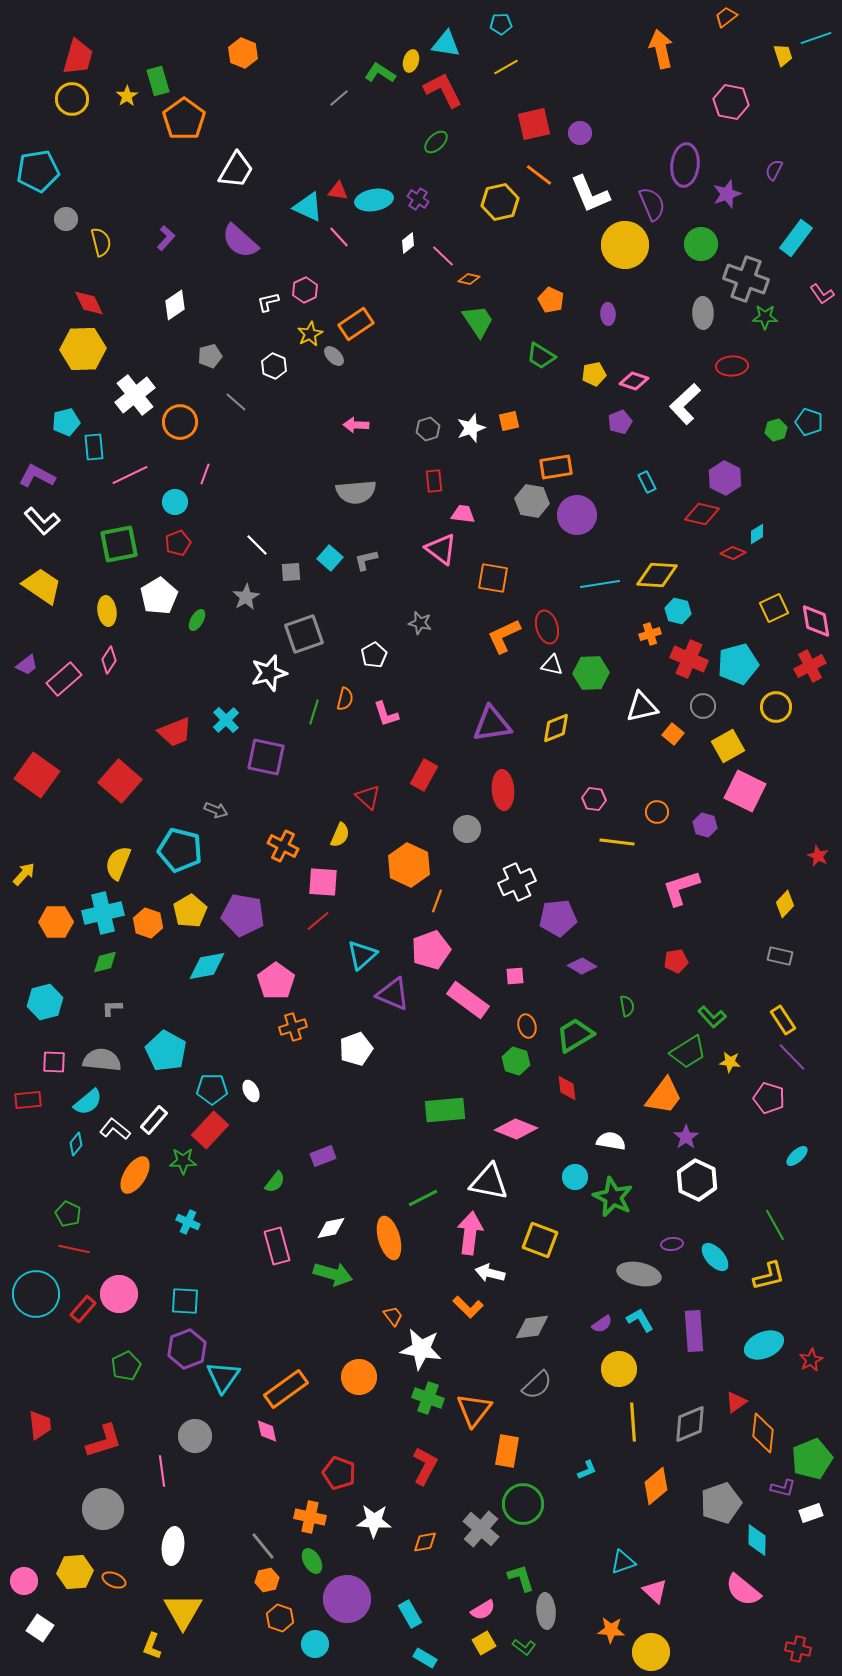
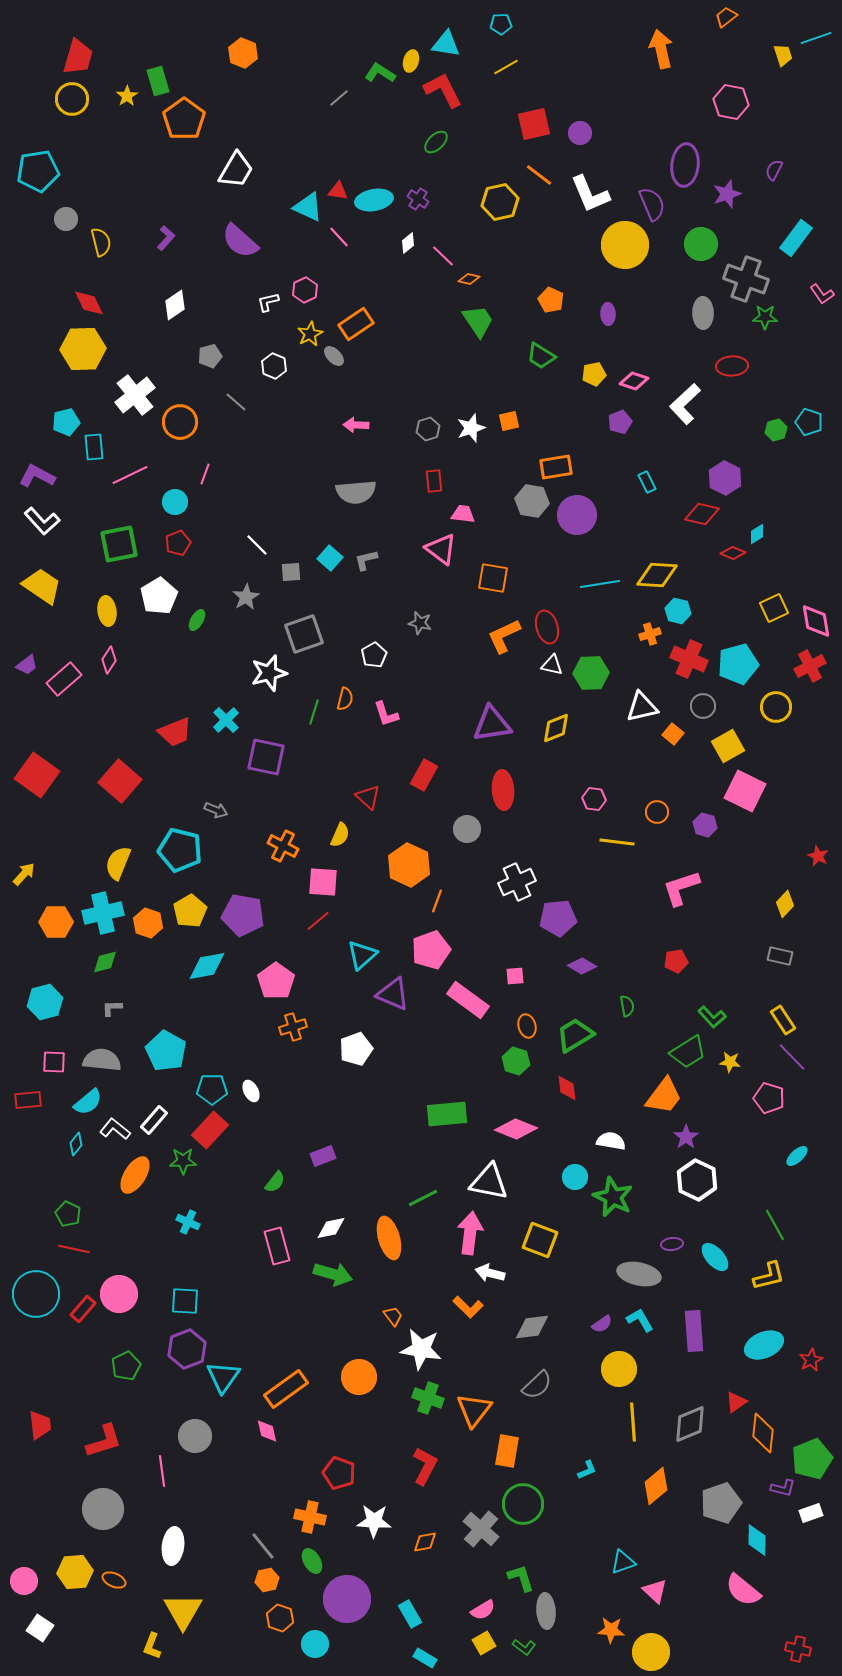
green rectangle at (445, 1110): moved 2 px right, 4 px down
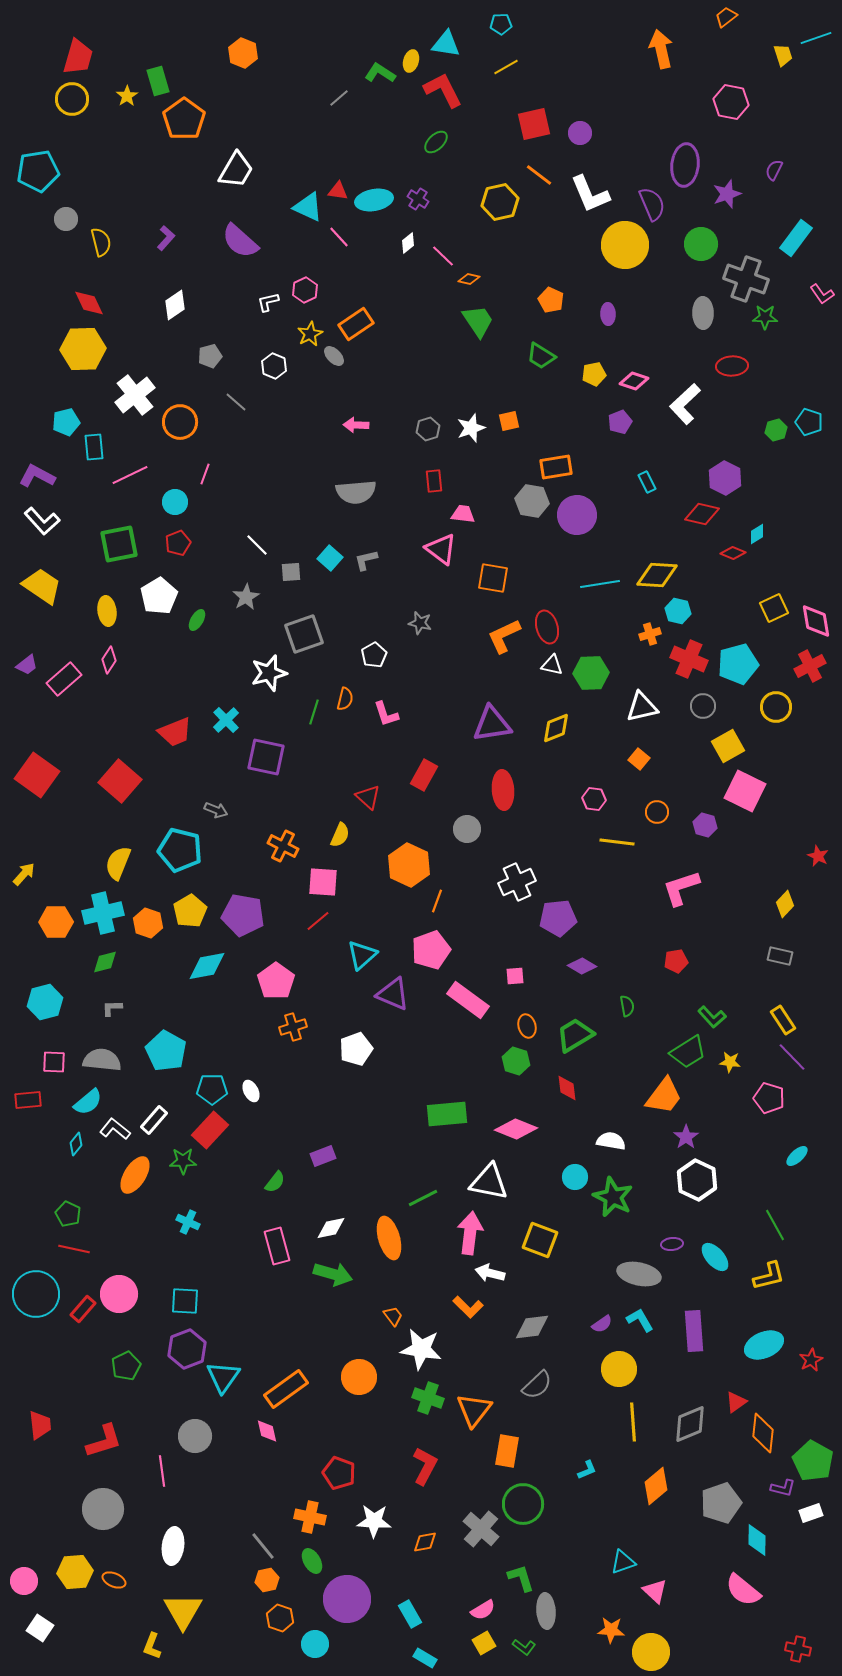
orange square at (673, 734): moved 34 px left, 25 px down
green pentagon at (812, 1459): moved 1 px right, 2 px down; rotated 21 degrees counterclockwise
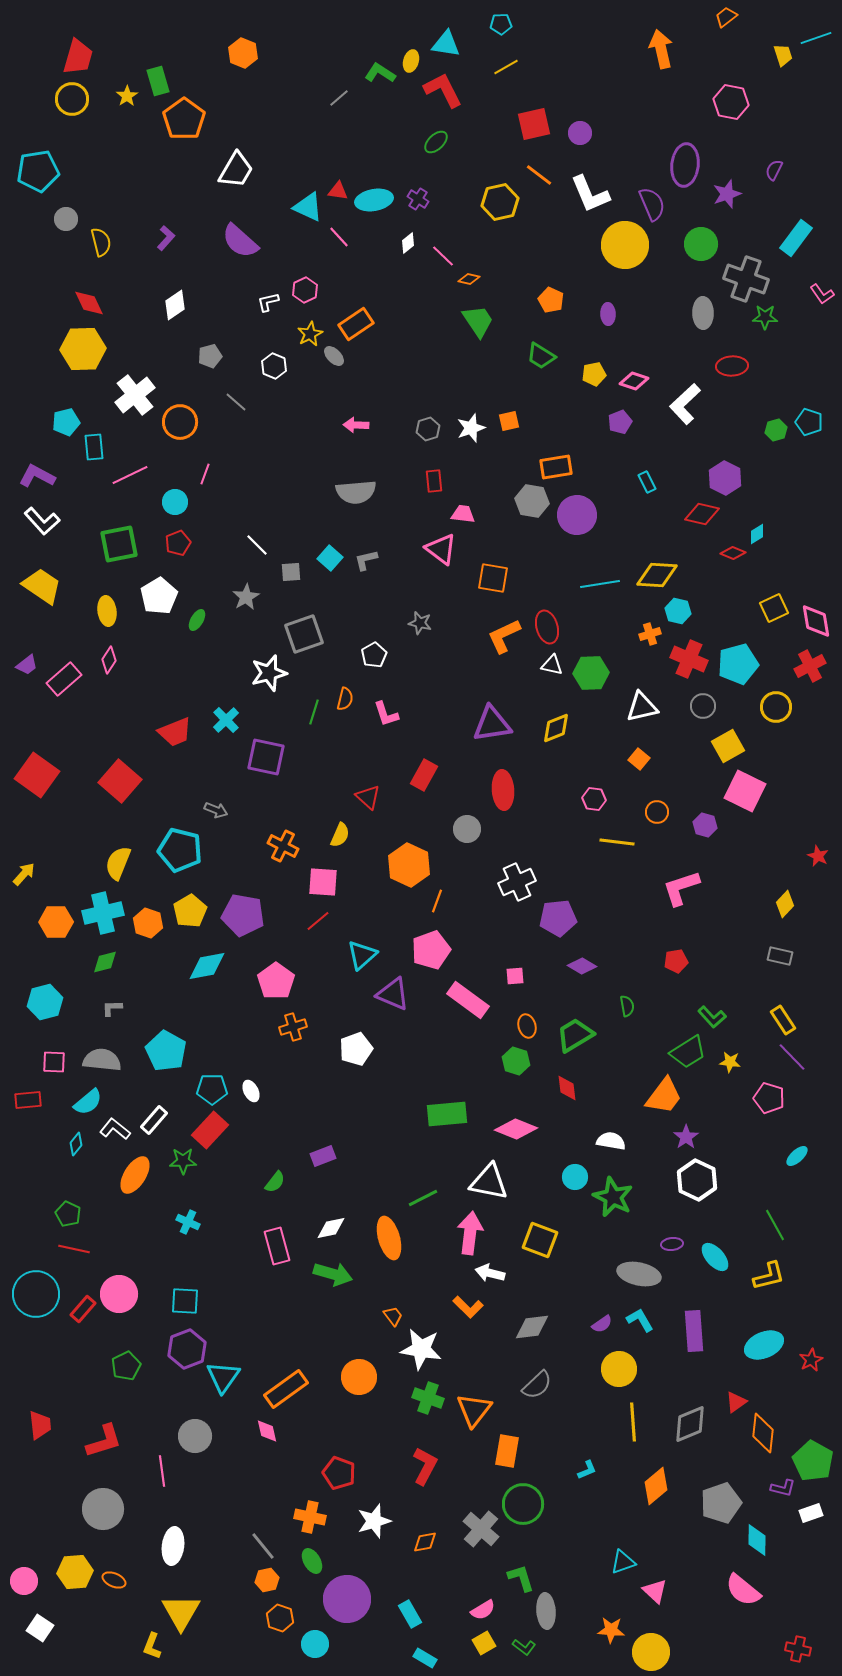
white star at (374, 1521): rotated 20 degrees counterclockwise
yellow triangle at (183, 1611): moved 2 px left, 1 px down
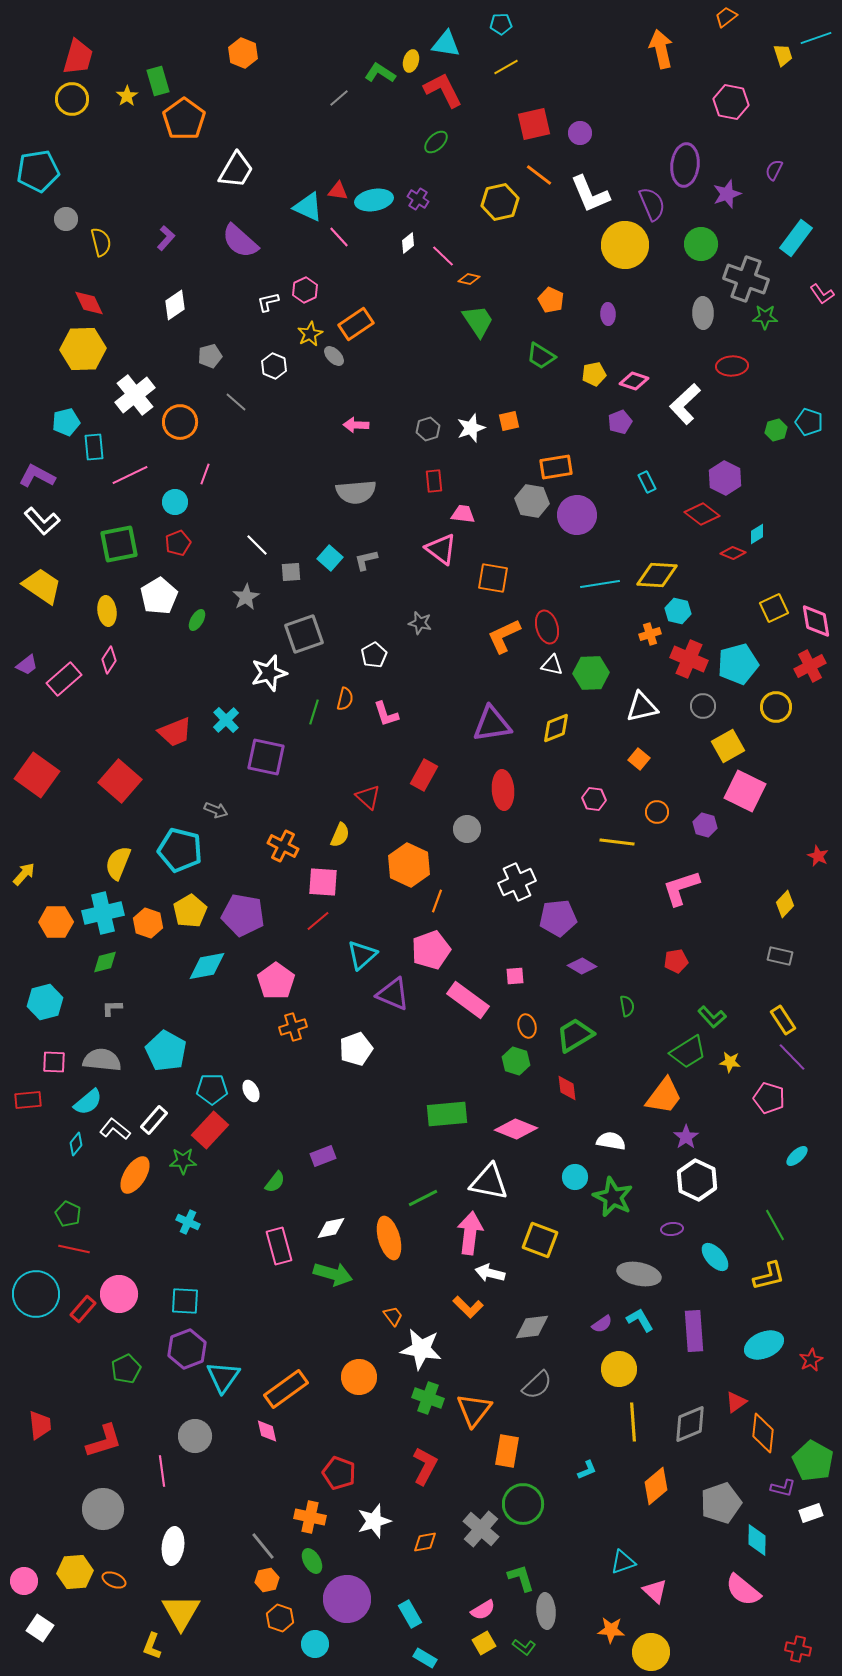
red diamond at (702, 514): rotated 24 degrees clockwise
purple ellipse at (672, 1244): moved 15 px up
pink rectangle at (277, 1246): moved 2 px right
green pentagon at (126, 1366): moved 3 px down
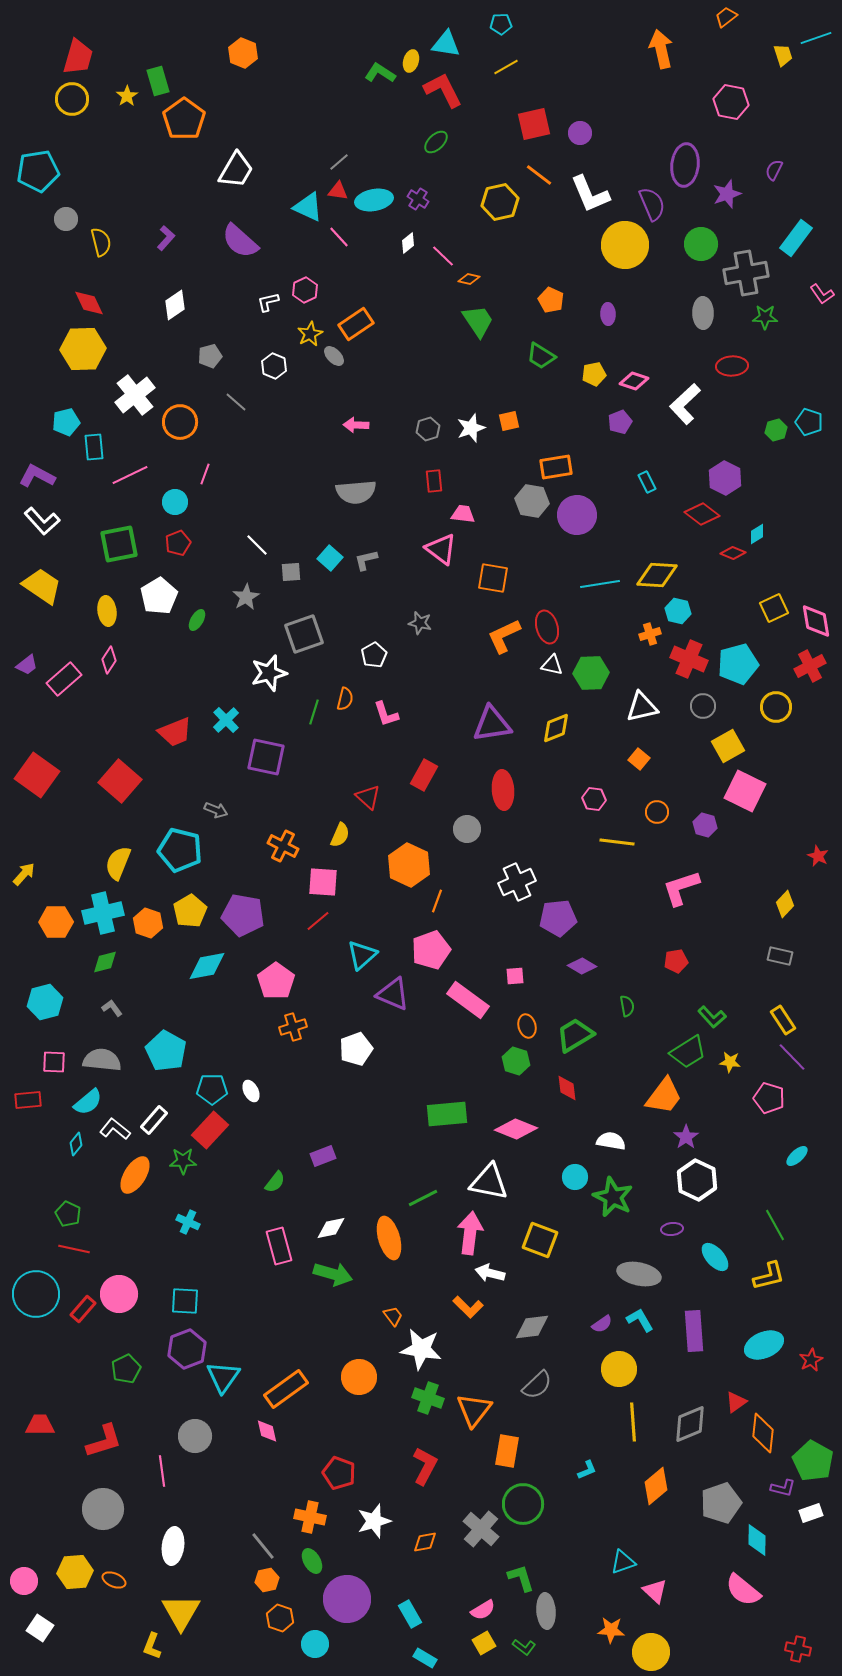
gray line at (339, 98): moved 64 px down
gray cross at (746, 279): moved 6 px up; rotated 30 degrees counterclockwise
gray L-shape at (112, 1008): rotated 55 degrees clockwise
red trapezoid at (40, 1425): rotated 84 degrees counterclockwise
